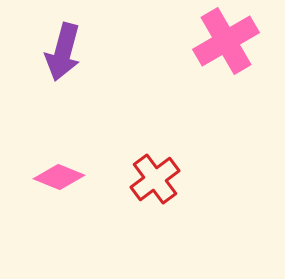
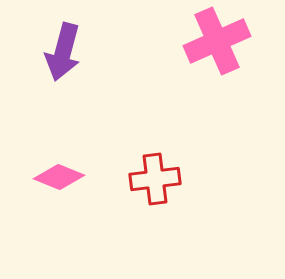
pink cross: moved 9 px left; rotated 6 degrees clockwise
red cross: rotated 30 degrees clockwise
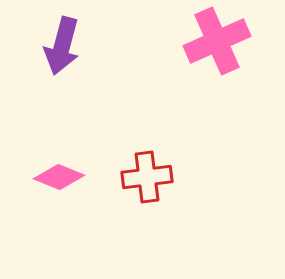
purple arrow: moved 1 px left, 6 px up
red cross: moved 8 px left, 2 px up
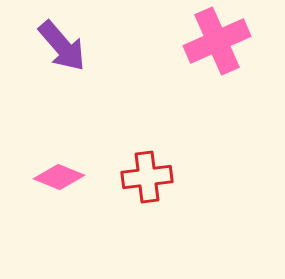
purple arrow: rotated 56 degrees counterclockwise
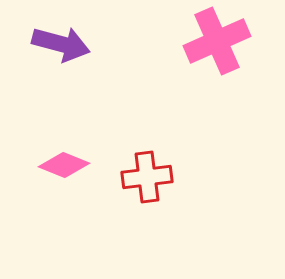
purple arrow: moved 1 px left, 2 px up; rotated 34 degrees counterclockwise
pink diamond: moved 5 px right, 12 px up
